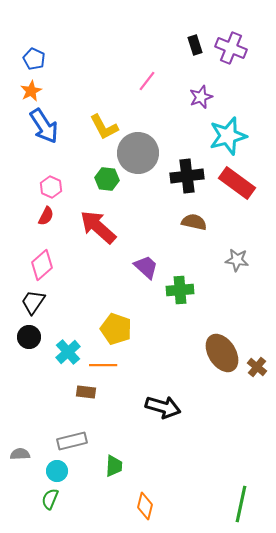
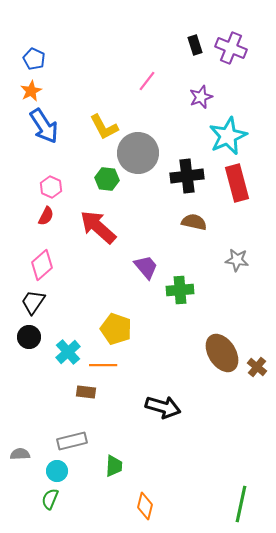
cyan star: rotated 9 degrees counterclockwise
red rectangle: rotated 39 degrees clockwise
purple trapezoid: rotated 8 degrees clockwise
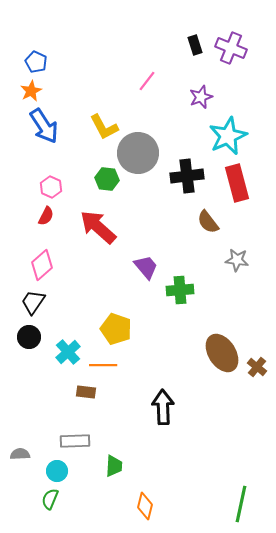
blue pentagon: moved 2 px right, 3 px down
brown semicircle: moved 14 px right; rotated 140 degrees counterclockwise
black arrow: rotated 108 degrees counterclockwise
gray rectangle: moved 3 px right; rotated 12 degrees clockwise
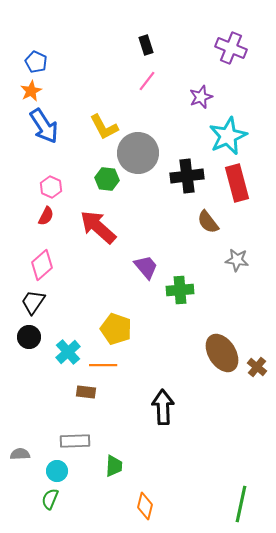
black rectangle: moved 49 px left
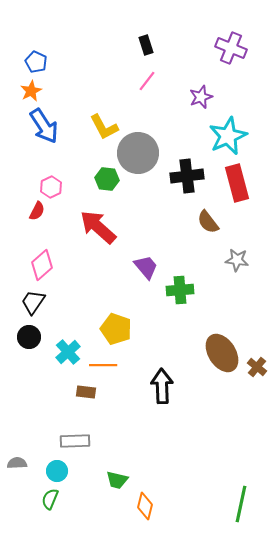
pink hexagon: rotated 10 degrees clockwise
red semicircle: moved 9 px left, 5 px up
black arrow: moved 1 px left, 21 px up
gray semicircle: moved 3 px left, 9 px down
green trapezoid: moved 3 px right, 14 px down; rotated 100 degrees clockwise
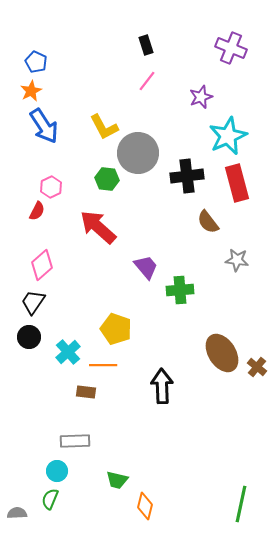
gray semicircle: moved 50 px down
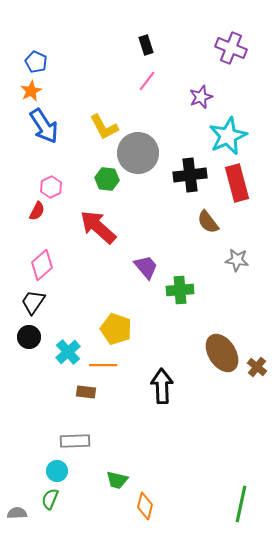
black cross: moved 3 px right, 1 px up
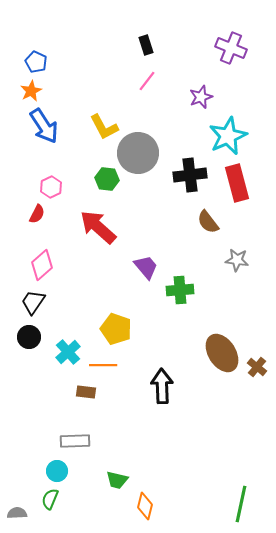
red semicircle: moved 3 px down
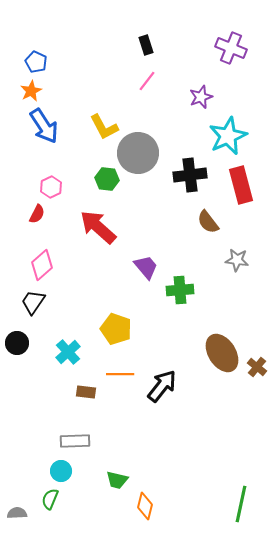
red rectangle: moved 4 px right, 2 px down
black circle: moved 12 px left, 6 px down
orange line: moved 17 px right, 9 px down
black arrow: rotated 40 degrees clockwise
cyan circle: moved 4 px right
